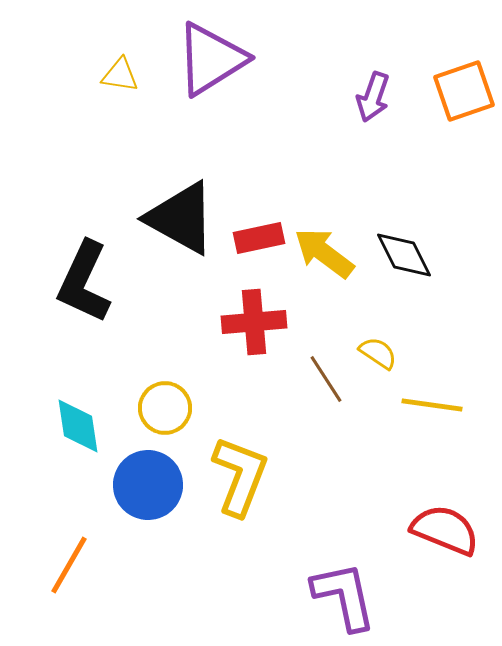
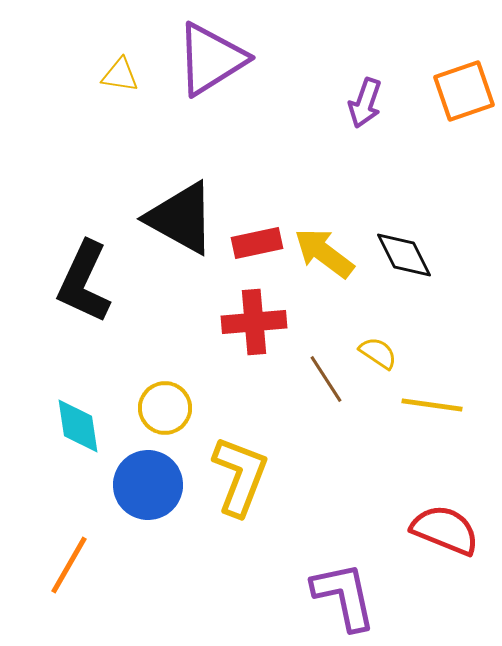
purple arrow: moved 8 px left, 6 px down
red rectangle: moved 2 px left, 5 px down
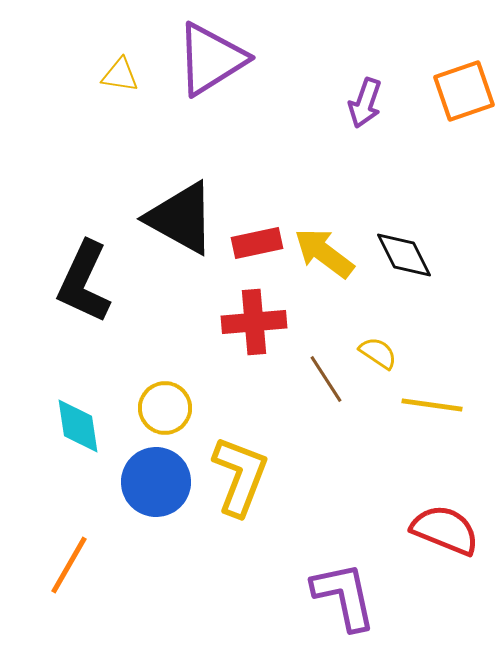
blue circle: moved 8 px right, 3 px up
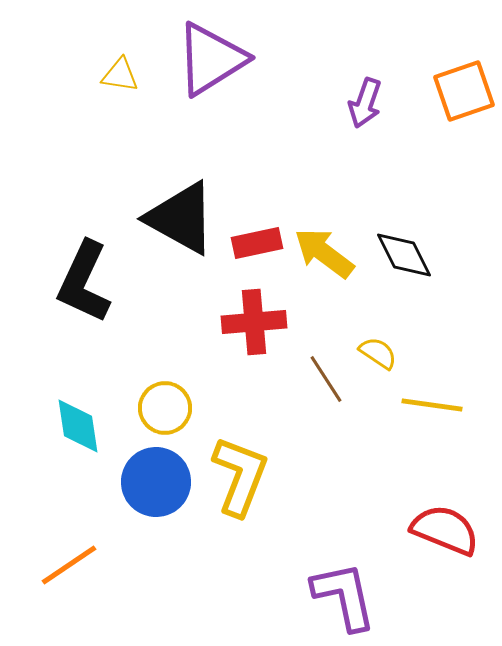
orange line: rotated 26 degrees clockwise
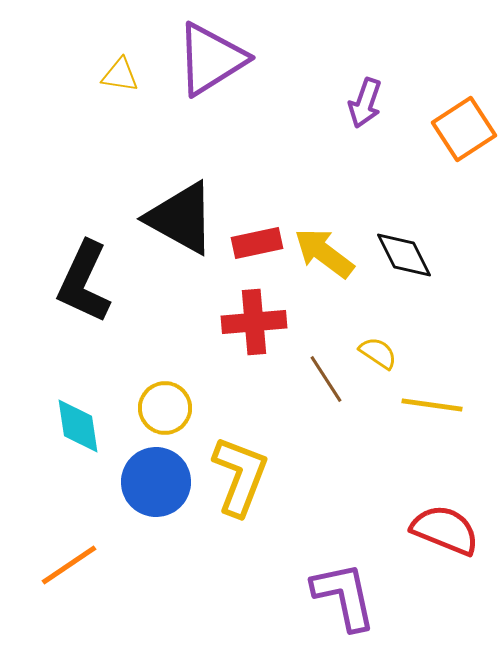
orange square: moved 38 px down; rotated 14 degrees counterclockwise
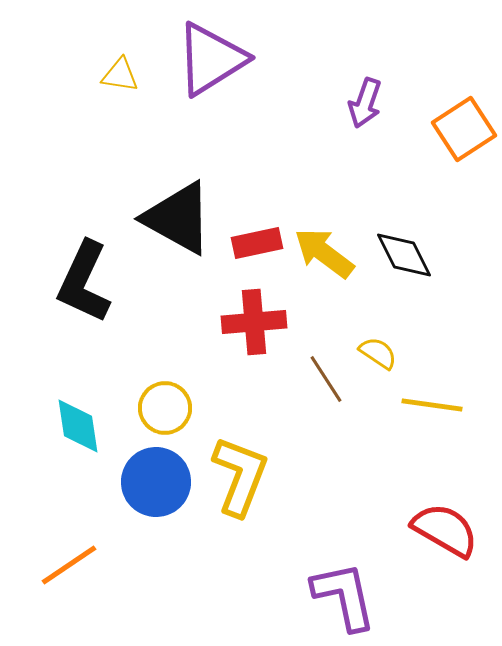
black triangle: moved 3 px left
red semicircle: rotated 8 degrees clockwise
